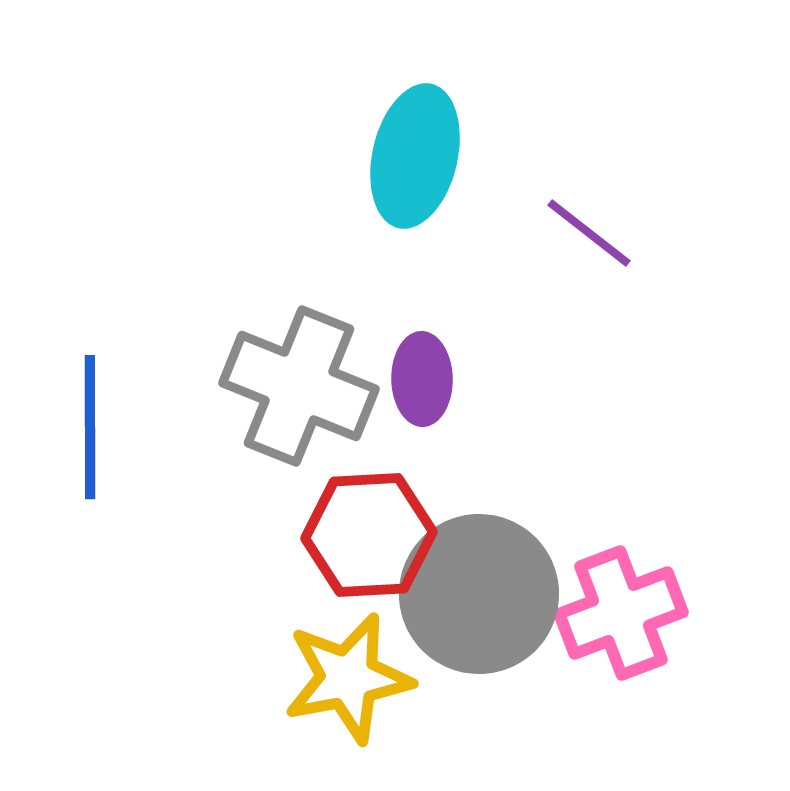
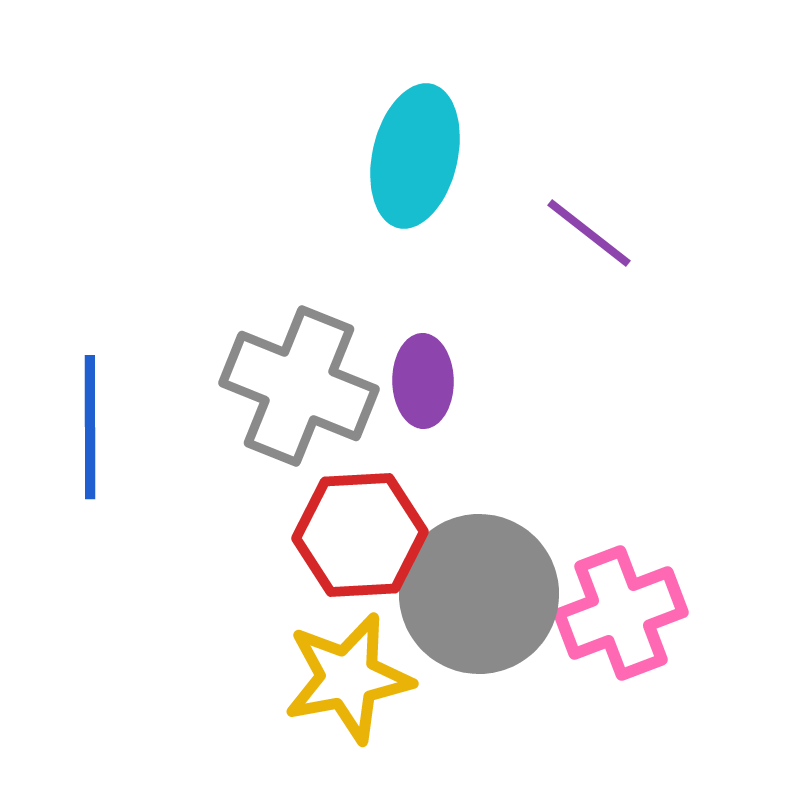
purple ellipse: moved 1 px right, 2 px down
red hexagon: moved 9 px left
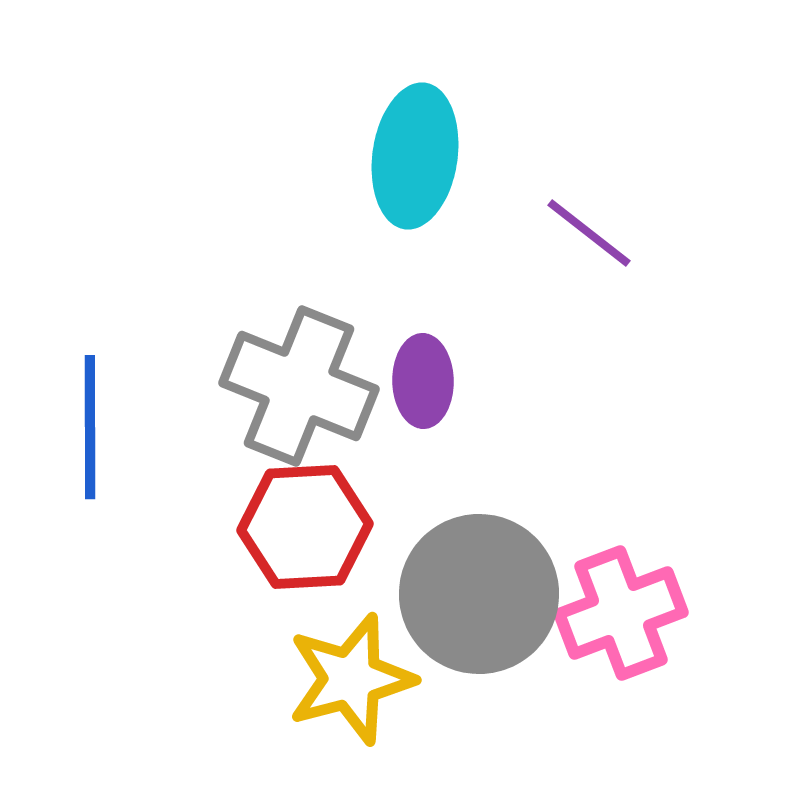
cyan ellipse: rotated 5 degrees counterclockwise
red hexagon: moved 55 px left, 8 px up
yellow star: moved 3 px right, 1 px down; rotated 4 degrees counterclockwise
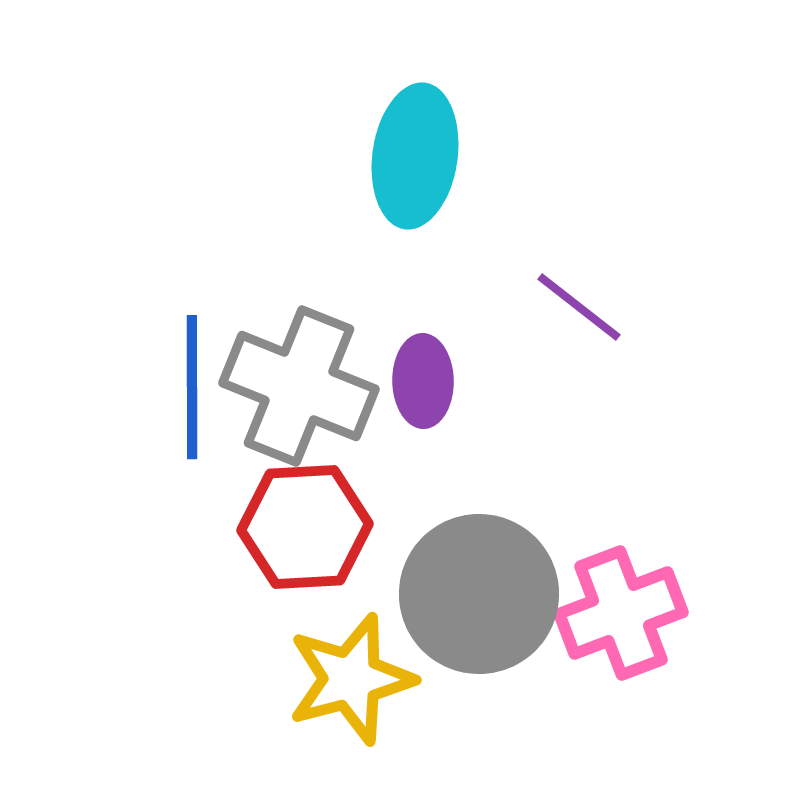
purple line: moved 10 px left, 74 px down
blue line: moved 102 px right, 40 px up
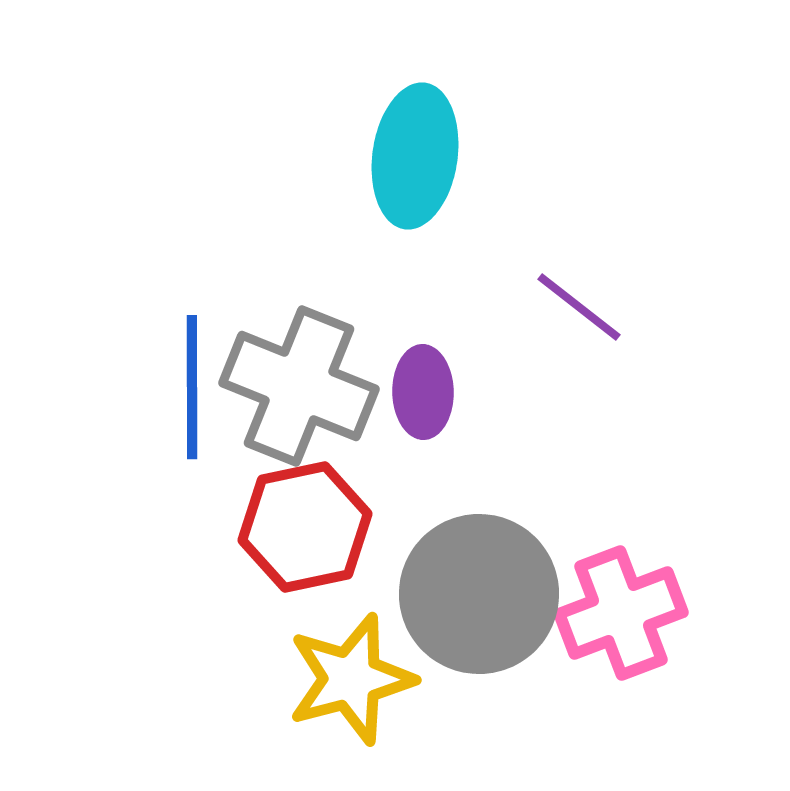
purple ellipse: moved 11 px down
red hexagon: rotated 9 degrees counterclockwise
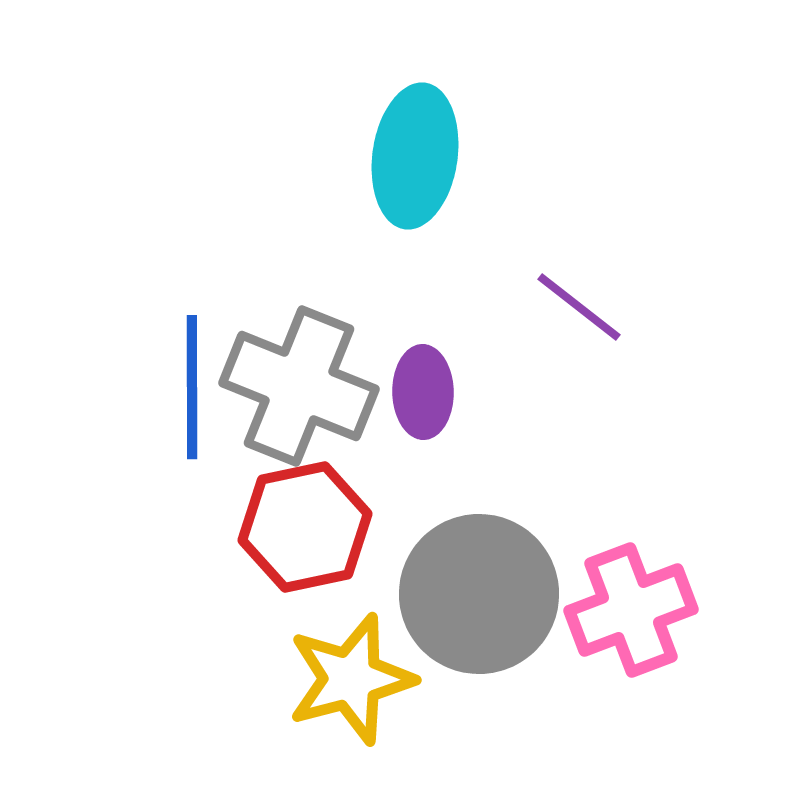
pink cross: moved 10 px right, 3 px up
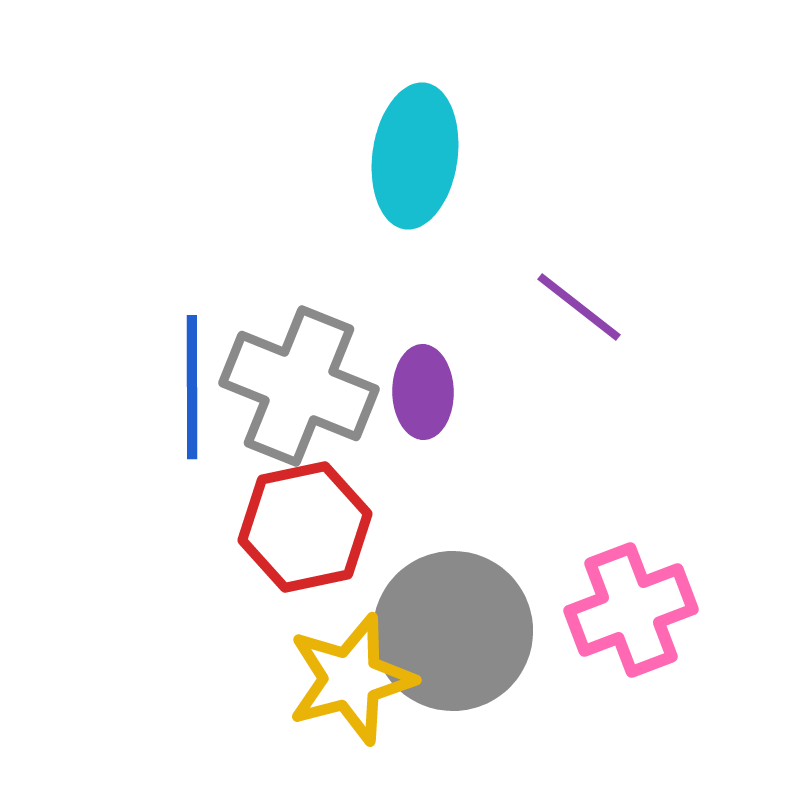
gray circle: moved 26 px left, 37 px down
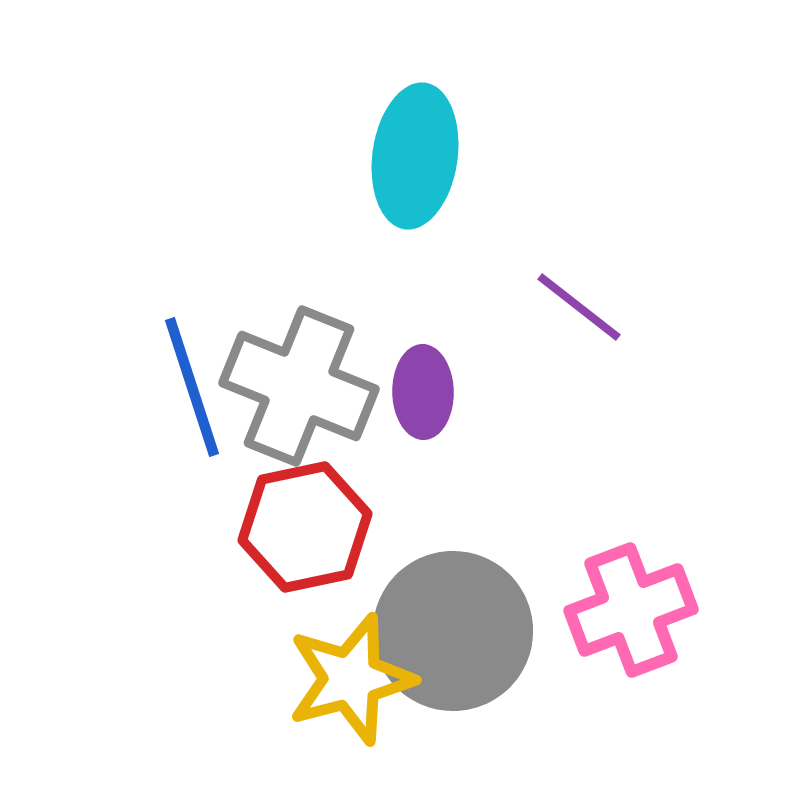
blue line: rotated 18 degrees counterclockwise
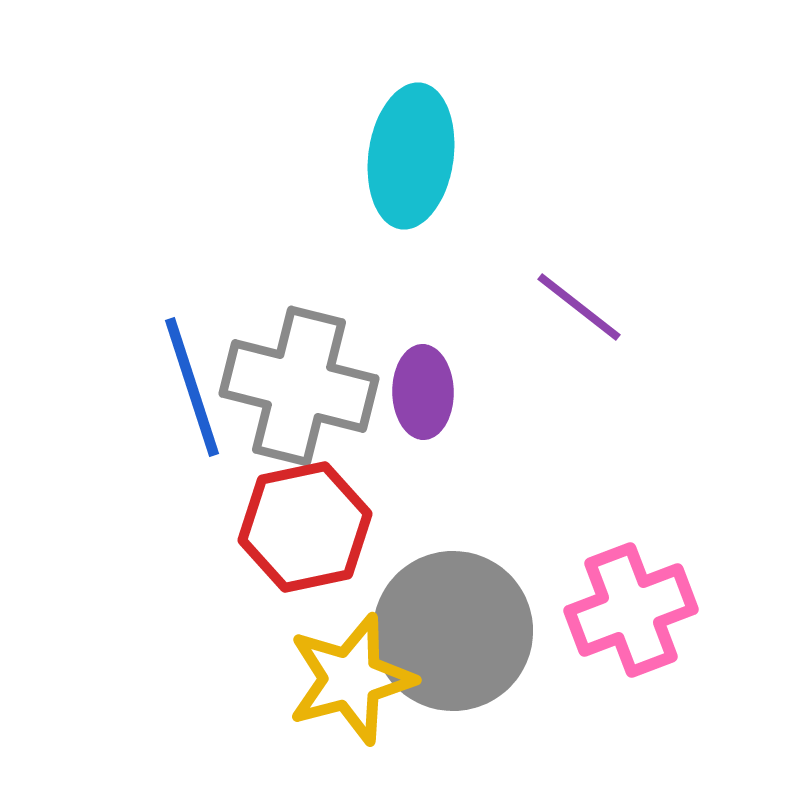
cyan ellipse: moved 4 px left
gray cross: rotated 8 degrees counterclockwise
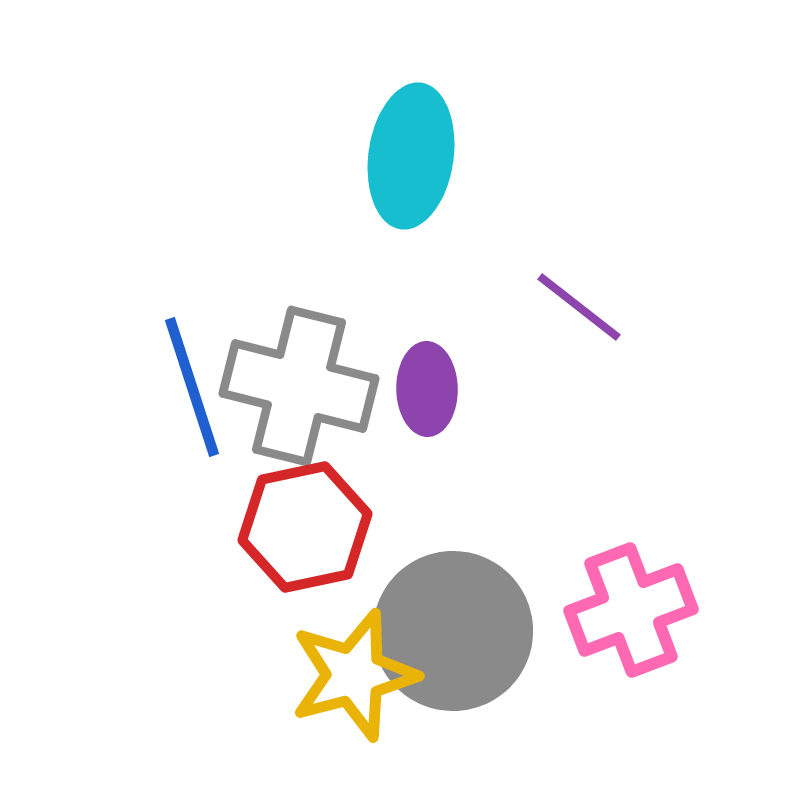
purple ellipse: moved 4 px right, 3 px up
yellow star: moved 3 px right, 4 px up
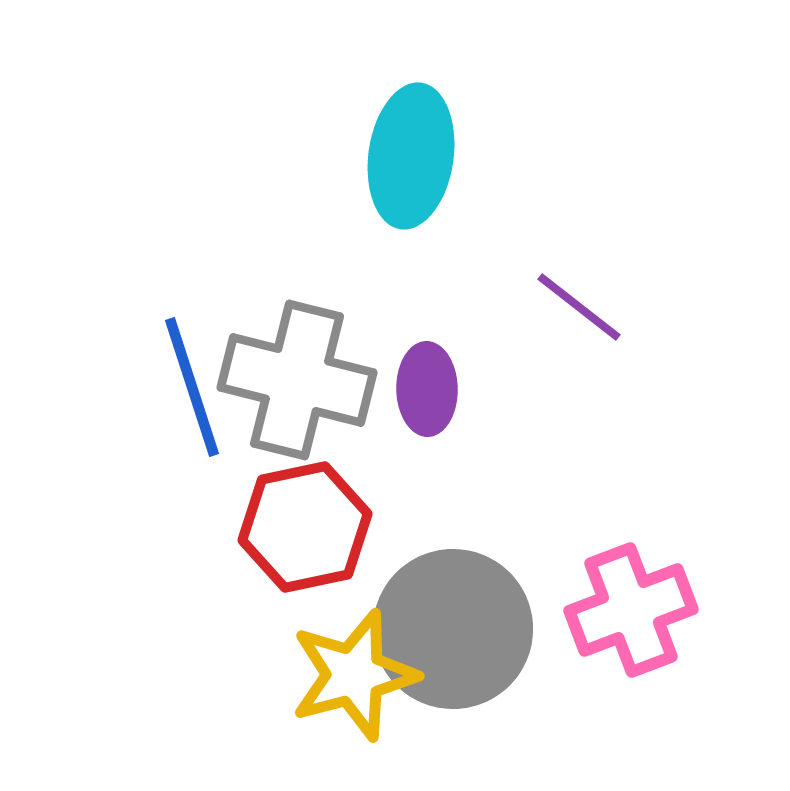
gray cross: moved 2 px left, 6 px up
gray circle: moved 2 px up
